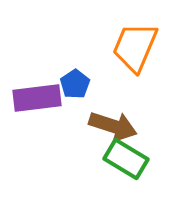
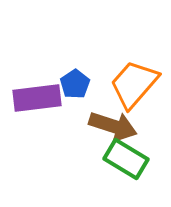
orange trapezoid: moved 1 px left, 37 px down; rotated 18 degrees clockwise
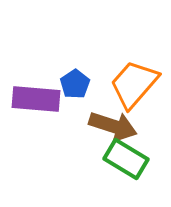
purple rectangle: moved 1 px left, 1 px down; rotated 12 degrees clockwise
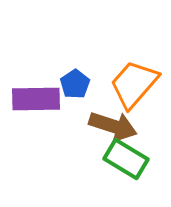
purple rectangle: rotated 6 degrees counterclockwise
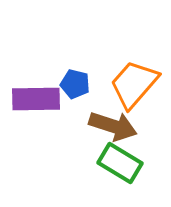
blue pentagon: rotated 24 degrees counterclockwise
green rectangle: moved 6 px left, 4 px down
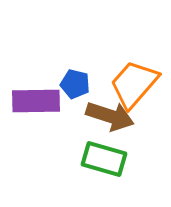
purple rectangle: moved 2 px down
brown arrow: moved 3 px left, 10 px up
green rectangle: moved 16 px left, 4 px up; rotated 15 degrees counterclockwise
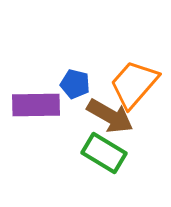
purple rectangle: moved 4 px down
brown arrow: rotated 12 degrees clockwise
green rectangle: moved 6 px up; rotated 15 degrees clockwise
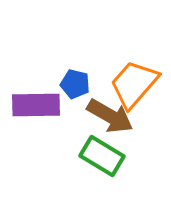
green rectangle: moved 2 px left, 3 px down
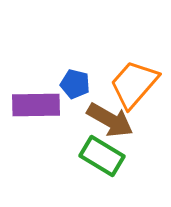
brown arrow: moved 4 px down
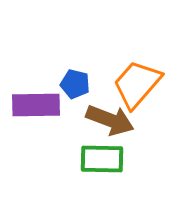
orange trapezoid: moved 3 px right
brown arrow: rotated 9 degrees counterclockwise
green rectangle: moved 3 px down; rotated 30 degrees counterclockwise
